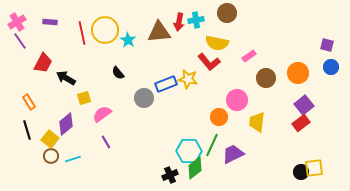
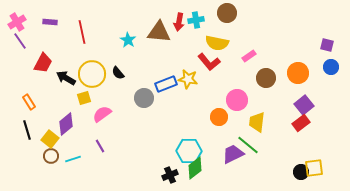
yellow circle at (105, 30): moved 13 px left, 44 px down
brown triangle at (159, 32): rotated 10 degrees clockwise
red line at (82, 33): moved 1 px up
purple line at (106, 142): moved 6 px left, 4 px down
green line at (212, 145): moved 36 px right; rotated 75 degrees counterclockwise
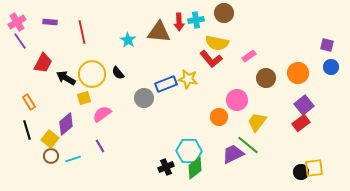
brown circle at (227, 13): moved 3 px left
red arrow at (179, 22): rotated 12 degrees counterclockwise
red L-shape at (209, 62): moved 2 px right, 3 px up
yellow trapezoid at (257, 122): rotated 30 degrees clockwise
black cross at (170, 175): moved 4 px left, 8 px up
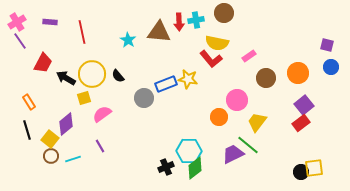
black semicircle at (118, 73): moved 3 px down
